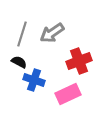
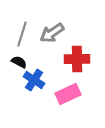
red cross: moved 2 px left, 2 px up; rotated 20 degrees clockwise
blue cross: rotated 15 degrees clockwise
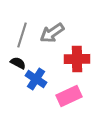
gray line: moved 1 px down
black semicircle: moved 1 px left, 1 px down
blue cross: moved 2 px right, 1 px up
pink rectangle: moved 1 px right, 2 px down
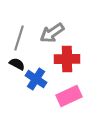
gray line: moved 3 px left, 3 px down
red cross: moved 10 px left
black semicircle: moved 1 px left, 1 px down
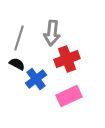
gray arrow: rotated 50 degrees counterclockwise
red cross: rotated 20 degrees counterclockwise
blue cross: rotated 20 degrees clockwise
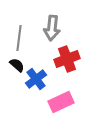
gray arrow: moved 5 px up
gray line: rotated 10 degrees counterclockwise
black semicircle: moved 1 px down; rotated 14 degrees clockwise
pink rectangle: moved 8 px left, 6 px down
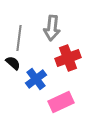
red cross: moved 1 px right, 1 px up
black semicircle: moved 4 px left, 2 px up
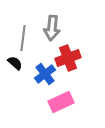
gray line: moved 4 px right
black semicircle: moved 2 px right
blue cross: moved 9 px right, 5 px up
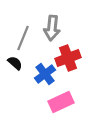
gray line: rotated 15 degrees clockwise
